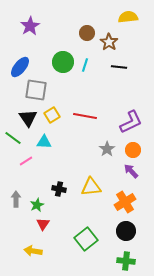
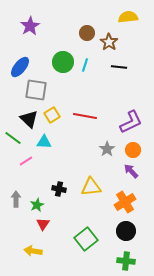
black triangle: moved 1 px right, 1 px down; rotated 12 degrees counterclockwise
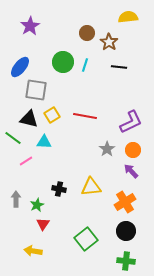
black triangle: rotated 30 degrees counterclockwise
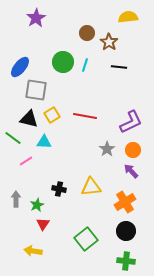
purple star: moved 6 px right, 8 px up
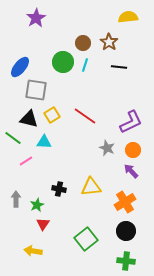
brown circle: moved 4 px left, 10 px down
red line: rotated 25 degrees clockwise
gray star: moved 1 px up; rotated 14 degrees counterclockwise
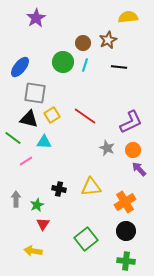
brown star: moved 1 px left, 2 px up; rotated 12 degrees clockwise
gray square: moved 1 px left, 3 px down
purple arrow: moved 8 px right, 2 px up
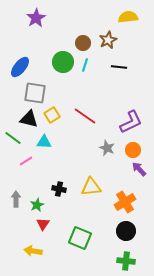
green square: moved 6 px left, 1 px up; rotated 30 degrees counterclockwise
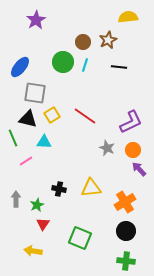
purple star: moved 2 px down
brown circle: moved 1 px up
black triangle: moved 1 px left
green line: rotated 30 degrees clockwise
yellow triangle: moved 1 px down
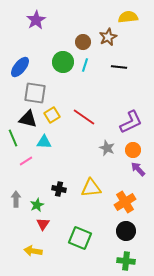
brown star: moved 3 px up
red line: moved 1 px left, 1 px down
purple arrow: moved 1 px left
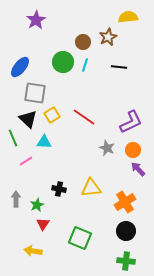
black triangle: rotated 30 degrees clockwise
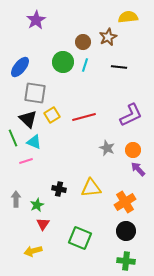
red line: rotated 50 degrees counterclockwise
purple L-shape: moved 7 px up
cyan triangle: moved 10 px left; rotated 21 degrees clockwise
pink line: rotated 16 degrees clockwise
yellow arrow: rotated 24 degrees counterclockwise
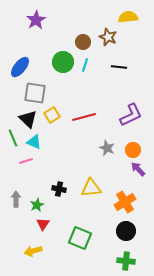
brown star: rotated 24 degrees counterclockwise
